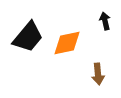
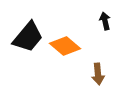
orange diamond: moved 2 px left, 3 px down; rotated 52 degrees clockwise
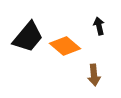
black arrow: moved 6 px left, 5 px down
brown arrow: moved 4 px left, 1 px down
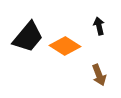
orange diamond: rotated 8 degrees counterclockwise
brown arrow: moved 5 px right; rotated 15 degrees counterclockwise
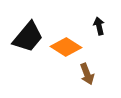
orange diamond: moved 1 px right, 1 px down
brown arrow: moved 12 px left, 1 px up
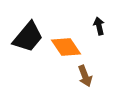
orange diamond: rotated 24 degrees clockwise
brown arrow: moved 2 px left, 2 px down
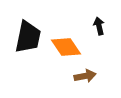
black trapezoid: rotated 28 degrees counterclockwise
brown arrow: rotated 80 degrees counterclockwise
